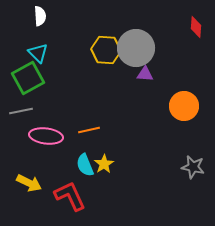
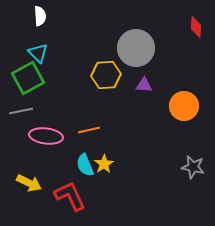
yellow hexagon: moved 25 px down; rotated 8 degrees counterclockwise
purple triangle: moved 1 px left, 11 px down
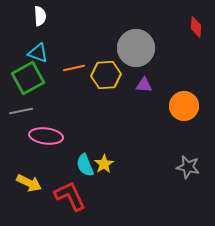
cyan triangle: rotated 25 degrees counterclockwise
orange line: moved 15 px left, 62 px up
gray star: moved 5 px left
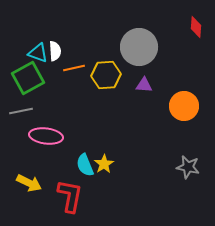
white semicircle: moved 15 px right, 35 px down
gray circle: moved 3 px right, 1 px up
red L-shape: rotated 36 degrees clockwise
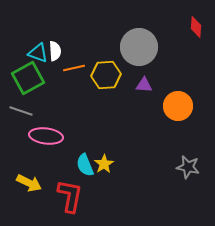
orange circle: moved 6 px left
gray line: rotated 30 degrees clockwise
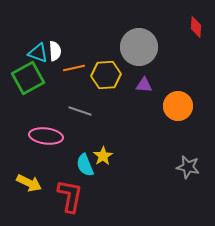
gray line: moved 59 px right
yellow star: moved 1 px left, 8 px up
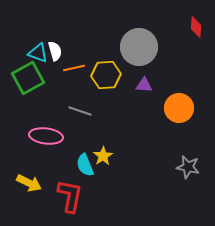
white semicircle: rotated 12 degrees counterclockwise
orange circle: moved 1 px right, 2 px down
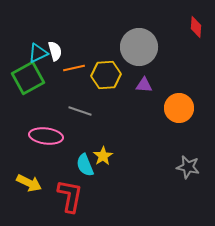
cyan triangle: rotated 45 degrees counterclockwise
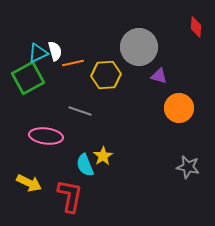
orange line: moved 1 px left, 5 px up
purple triangle: moved 15 px right, 9 px up; rotated 12 degrees clockwise
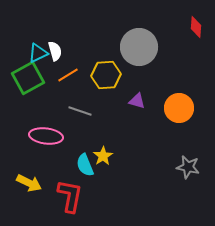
orange line: moved 5 px left, 12 px down; rotated 20 degrees counterclockwise
purple triangle: moved 22 px left, 25 px down
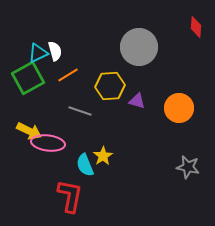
yellow hexagon: moved 4 px right, 11 px down
pink ellipse: moved 2 px right, 7 px down
yellow arrow: moved 52 px up
